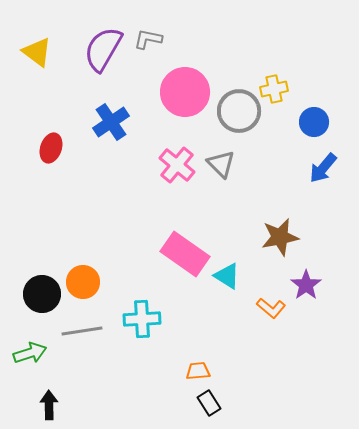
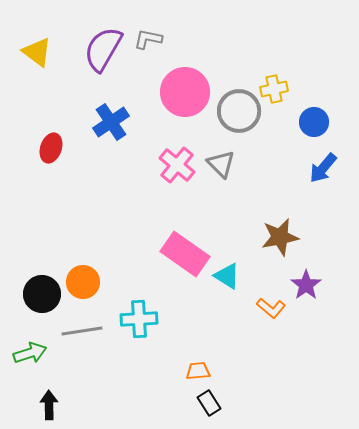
cyan cross: moved 3 px left
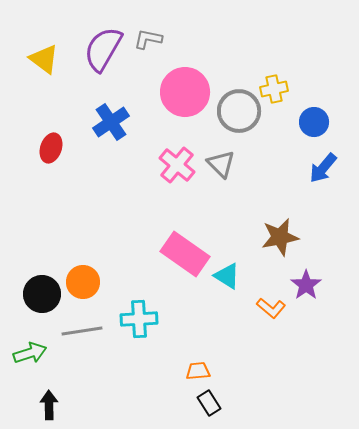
yellow triangle: moved 7 px right, 7 px down
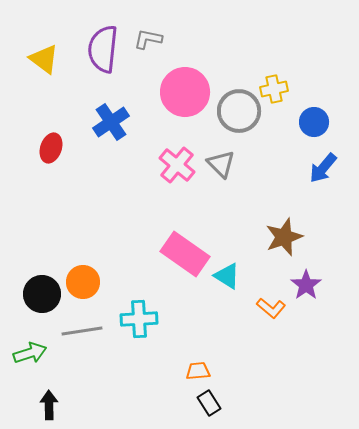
purple semicircle: rotated 24 degrees counterclockwise
brown star: moved 4 px right; rotated 9 degrees counterclockwise
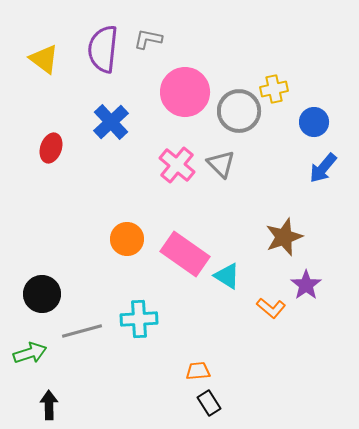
blue cross: rotated 9 degrees counterclockwise
orange circle: moved 44 px right, 43 px up
gray line: rotated 6 degrees counterclockwise
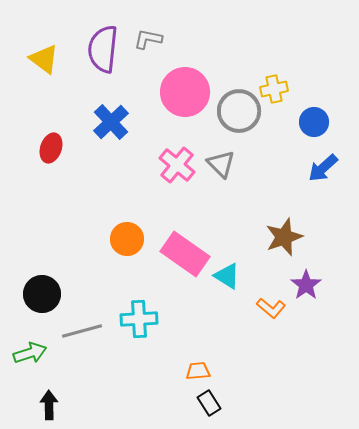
blue arrow: rotated 8 degrees clockwise
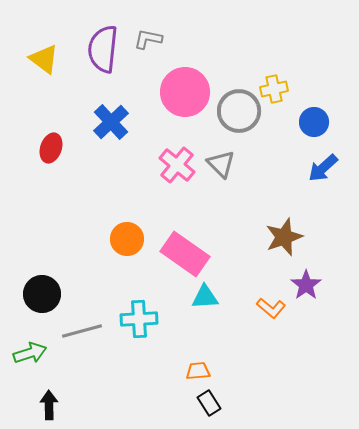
cyan triangle: moved 22 px left, 21 px down; rotated 36 degrees counterclockwise
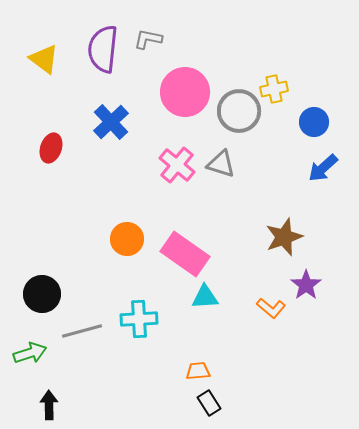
gray triangle: rotated 28 degrees counterclockwise
